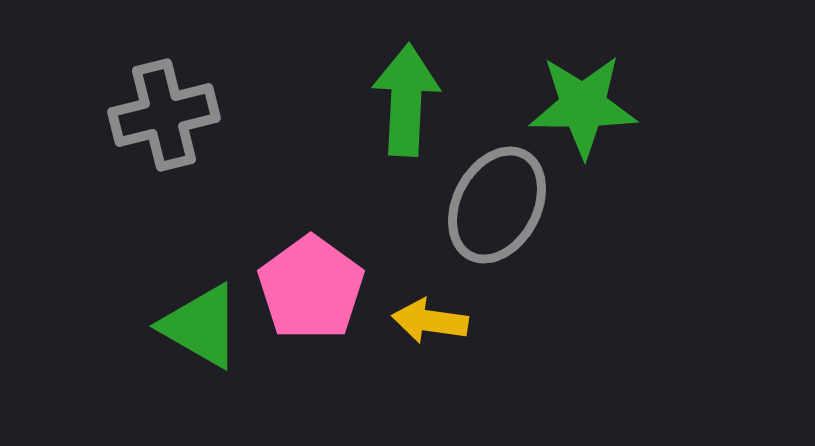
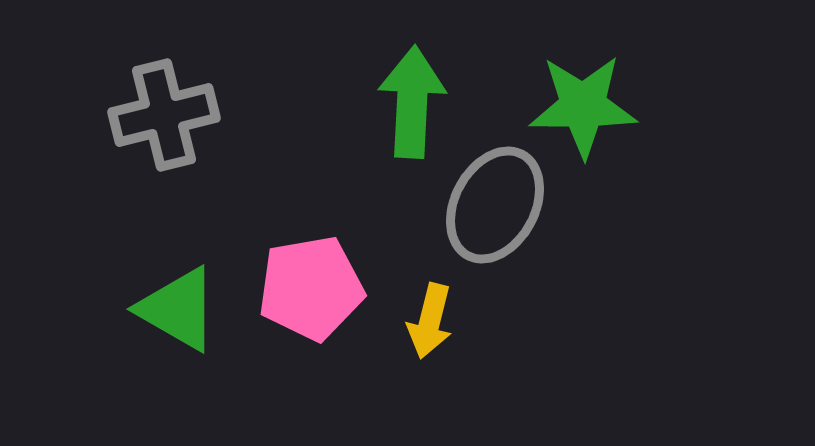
green arrow: moved 6 px right, 2 px down
gray ellipse: moved 2 px left
pink pentagon: rotated 26 degrees clockwise
yellow arrow: rotated 84 degrees counterclockwise
green triangle: moved 23 px left, 17 px up
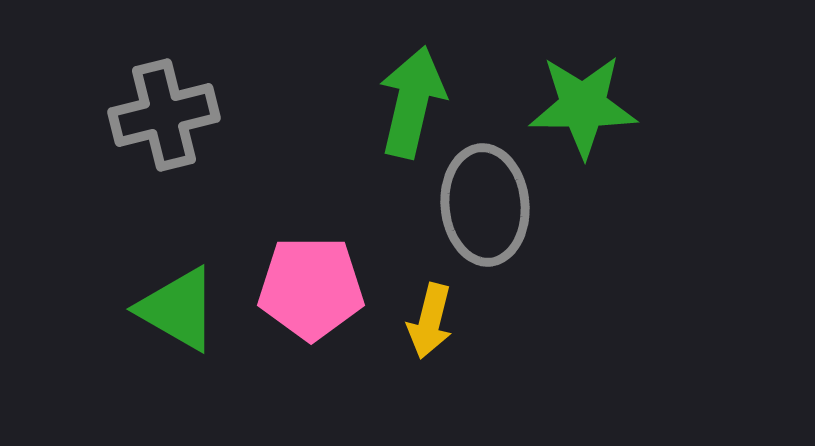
green arrow: rotated 10 degrees clockwise
gray ellipse: moved 10 px left; rotated 33 degrees counterclockwise
pink pentagon: rotated 10 degrees clockwise
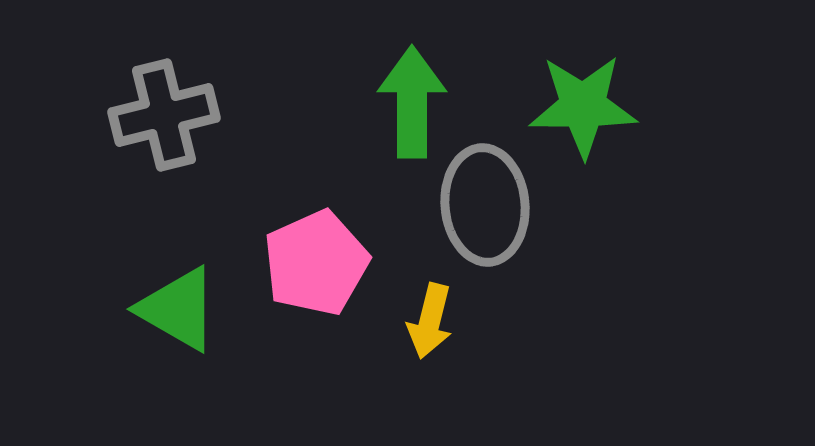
green arrow: rotated 13 degrees counterclockwise
pink pentagon: moved 5 px right, 25 px up; rotated 24 degrees counterclockwise
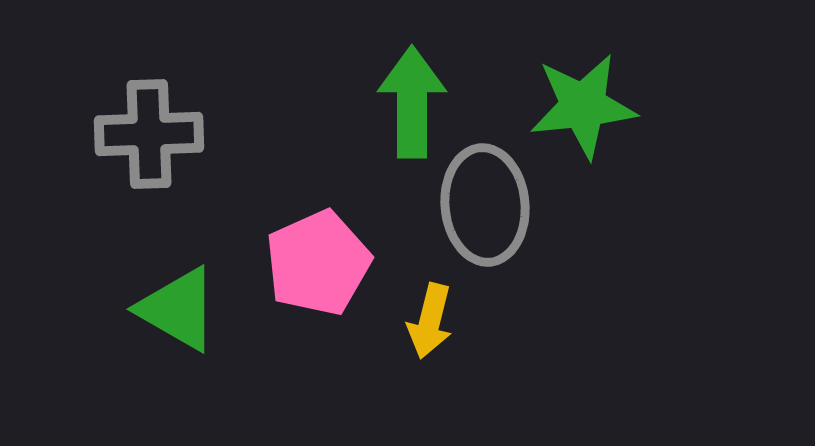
green star: rotated 6 degrees counterclockwise
gray cross: moved 15 px left, 19 px down; rotated 12 degrees clockwise
pink pentagon: moved 2 px right
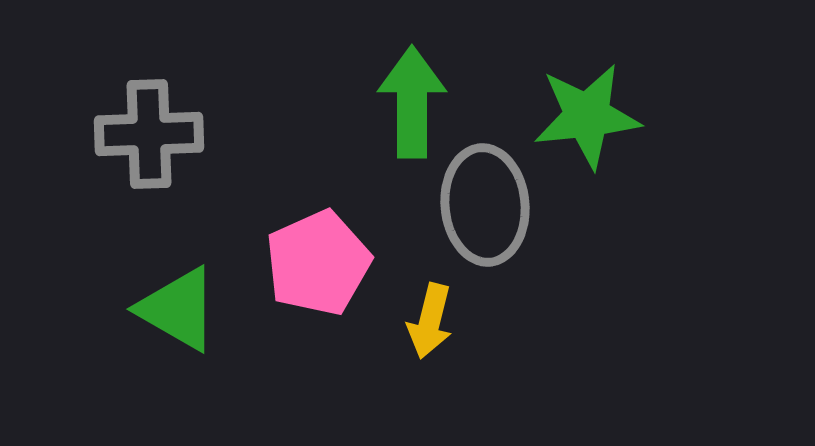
green star: moved 4 px right, 10 px down
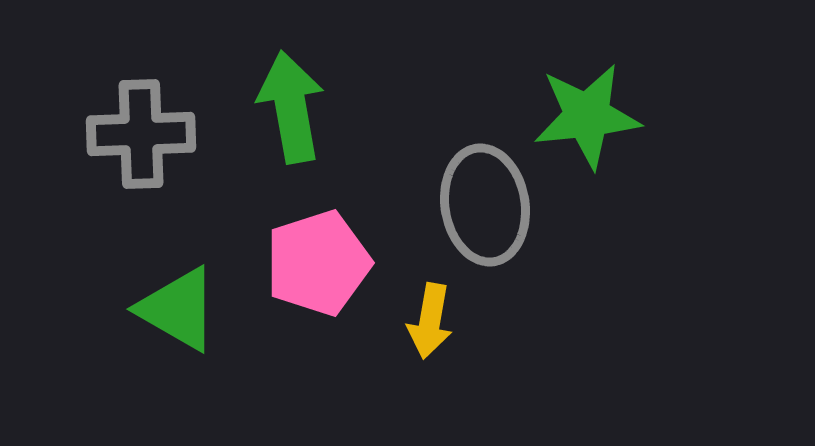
green arrow: moved 121 px left, 5 px down; rotated 10 degrees counterclockwise
gray cross: moved 8 px left
gray ellipse: rotated 4 degrees counterclockwise
pink pentagon: rotated 6 degrees clockwise
yellow arrow: rotated 4 degrees counterclockwise
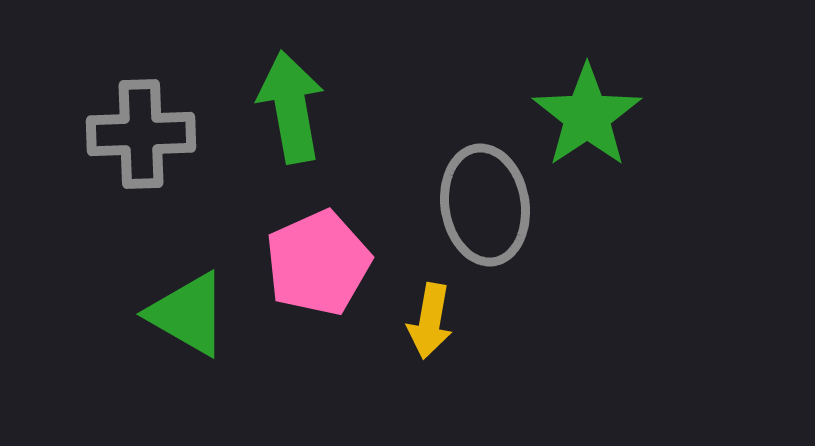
green star: rotated 28 degrees counterclockwise
pink pentagon: rotated 6 degrees counterclockwise
green triangle: moved 10 px right, 5 px down
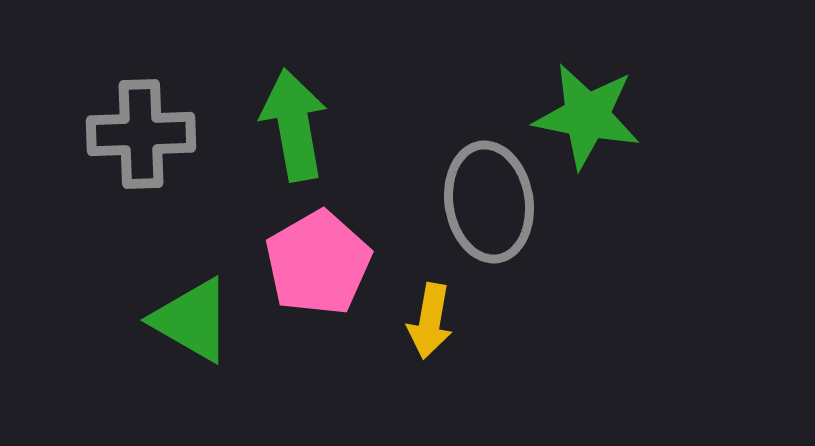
green arrow: moved 3 px right, 18 px down
green star: rotated 27 degrees counterclockwise
gray ellipse: moved 4 px right, 3 px up
pink pentagon: rotated 6 degrees counterclockwise
green triangle: moved 4 px right, 6 px down
